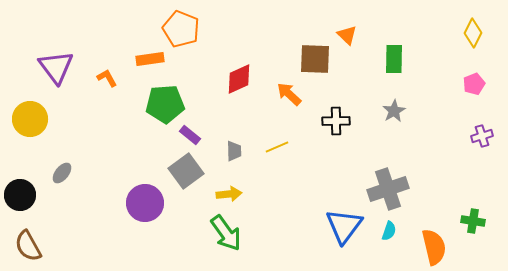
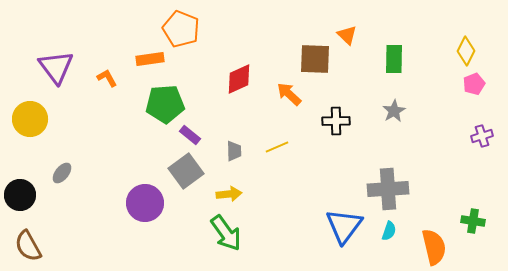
yellow diamond: moved 7 px left, 18 px down
gray cross: rotated 15 degrees clockwise
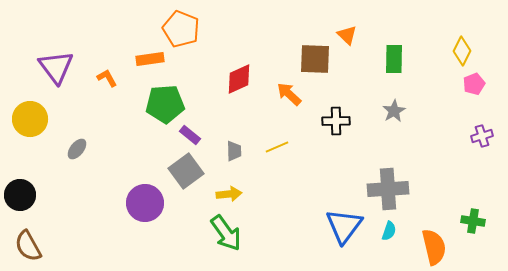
yellow diamond: moved 4 px left
gray ellipse: moved 15 px right, 24 px up
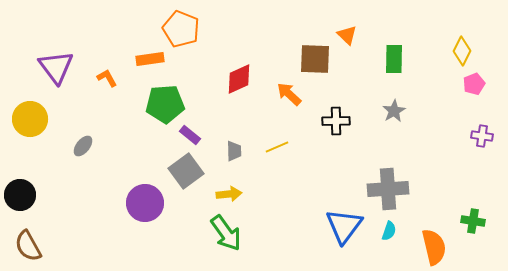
purple cross: rotated 25 degrees clockwise
gray ellipse: moved 6 px right, 3 px up
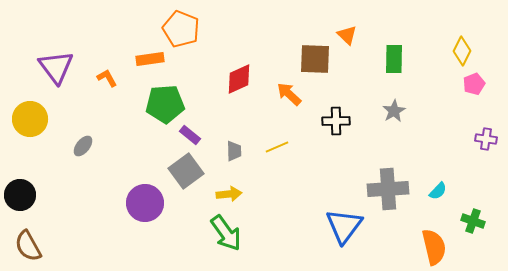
purple cross: moved 4 px right, 3 px down
green cross: rotated 10 degrees clockwise
cyan semicircle: moved 49 px right, 40 px up; rotated 24 degrees clockwise
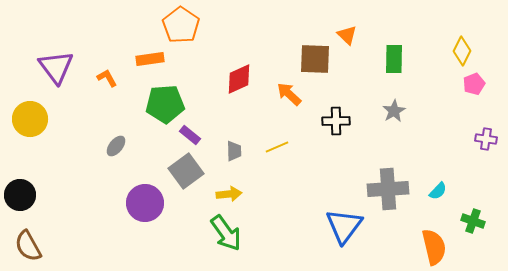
orange pentagon: moved 4 px up; rotated 12 degrees clockwise
gray ellipse: moved 33 px right
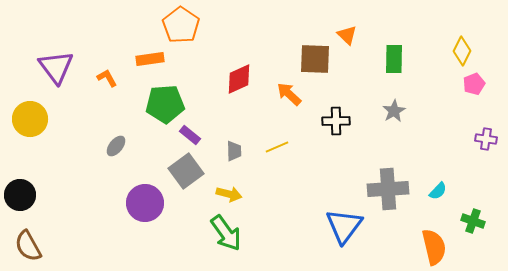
yellow arrow: rotated 20 degrees clockwise
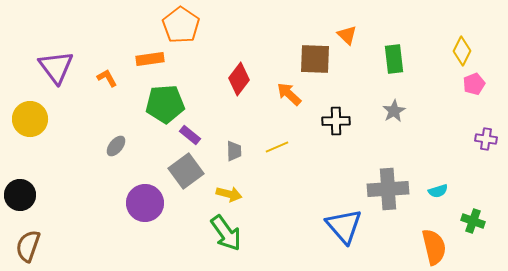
green rectangle: rotated 8 degrees counterclockwise
red diamond: rotated 28 degrees counterclockwise
cyan semicircle: rotated 30 degrees clockwise
blue triangle: rotated 18 degrees counterclockwise
brown semicircle: rotated 48 degrees clockwise
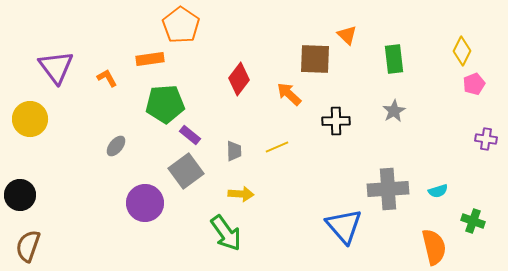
yellow arrow: moved 12 px right; rotated 10 degrees counterclockwise
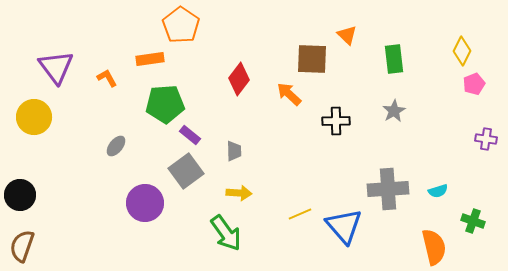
brown square: moved 3 px left
yellow circle: moved 4 px right, 2 px up
yellow line: moved 23 px right, 67 px down
yellow arrow: moved 2 px left, 1 px up
brown semicircle: moved 6 px left
